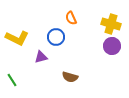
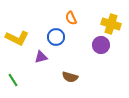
purple circle: moved 11 px left, 1 px up
green line: moved 1 px right
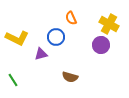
yellow cross: moved 2 px left; rotated 12 degrees clockwise
purple triangle: moved 3 px up
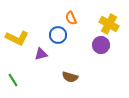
blue circle: moved 2 px right, 2 px up
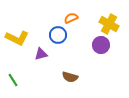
orange semicircle: rotated 88 degrees clockwise
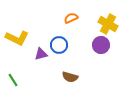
yellow cross: moved 1 px left
blue circle: moved 1 px right, 10 px down
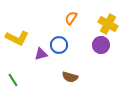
orange semicircle: rotated 32 degrees counterclockwise
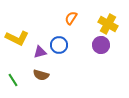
purple triangle: moved 1 px left, 2 px up
brown semicircle: moved 29 px left, 2 px up
